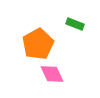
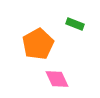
pink diamond: moved 5 px right, 5 px down
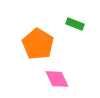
orange pentagon: rotated 12 degrees counterclockwise
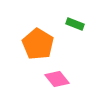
pink diamond: rotated 15 degrees counterclockwise
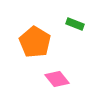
orange pentagon: moved 3 px left, 2 px up
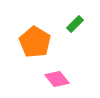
green rectangle: rotated 66 degrees counterclockwise
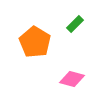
pink diamond: moved 15 px right; rotated 35 degrees counterclockwise
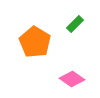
pink diamond: rotated 20 degrees clockwise
